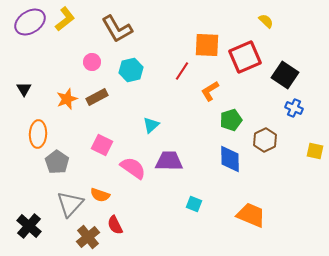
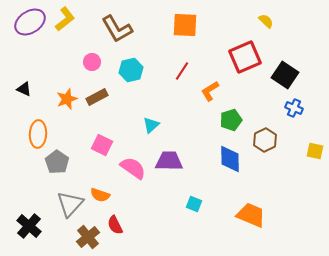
orange square: moved 22 px left, 20 px up
black triangle: rotated 35 degrees counterclockwise
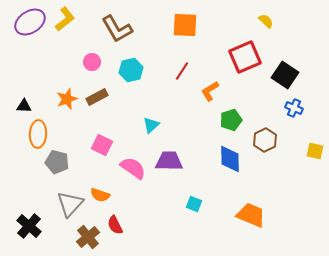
black triangle: moved 17 px down; rotated 21 degrees counterclockwise
gray pentagon: rotated 20 degrees counterclockwise
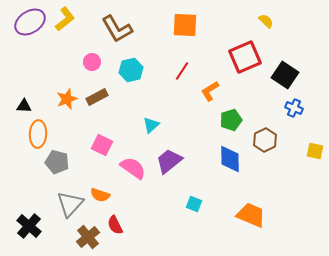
purple trapezoid: rotated 40 degrees counterclockwise
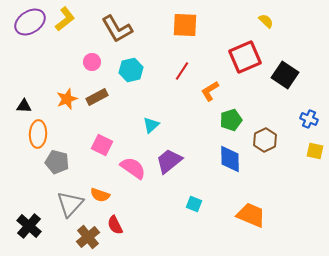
blue cross: moved 15 px right, 11 px down
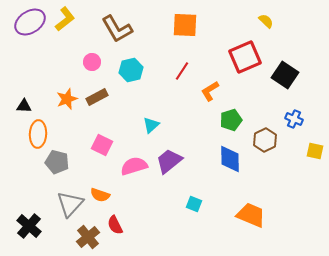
blue cross: moved 15 px left
pink semicircle: moved 1 px right, 2 px up; rotated 52 degrees counterclockwise
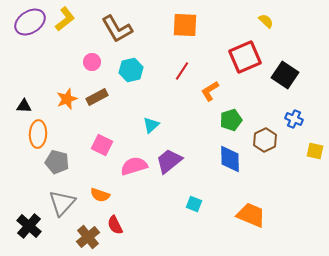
gray triangle: moved 8 px left, 1 px up
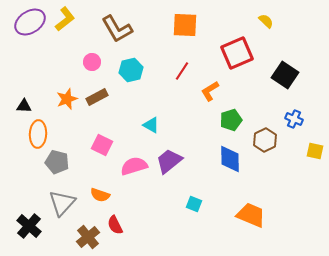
red square: moved 8 px left, 4 px up
cyan triangle: rotated 48 degrees counterclockwise
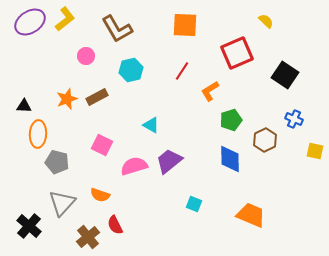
pink circle: moved 6 px left, 6 px up
